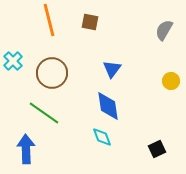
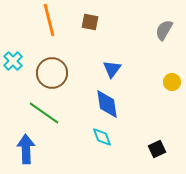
yellow circle: moved 1 px right, 1 px down
blue diamond: moved 1 px left, 2 px up
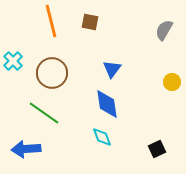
orange line: moved 2 px right, 1 px down
blue arrow: rotated 92 degrees counterclockwise
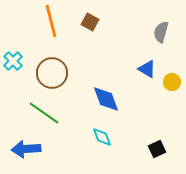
brown square: rotated 18 degrees clockwise
gray semicircle: moved 3 px left, 2 px down; rotated 15 degrees counterclockwise
blue triangle: moved 35 px right; rotated 36 degrees counterclockwise
blue diamond: moved 1 px left, 5 px up; rotated 12 degrees counterclockwise
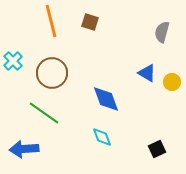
brown square: rotated 12 degrees counterclockwise
gray semicircle: moved 1 px right
blue triangle: moved 4 px down
blue arrow: moved 2 px left
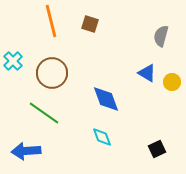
brown square: moved 2 px down
gray semicircle: moved 1 px left, 4 px down
blue arrow: moved 2 px right, 2 px down
